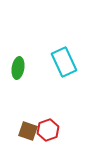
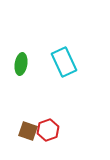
green ellipse: moved 3 px right, 4 px up
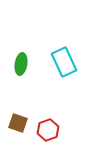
brown square: moved 10 px left, 8 px up
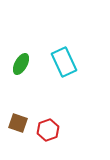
green ellipse: rotated 20 degrees clockwise
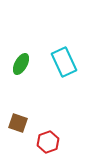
red hexagon: moved 12 px down
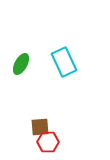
brown square: moved 22 px right, 4 px down; rotated 24 degrees counterclockwise
red hexagon: rotated 20 degrees clockwise
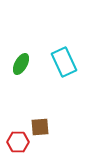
red hexagon: moved 30 px left
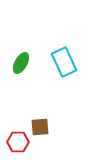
green ellipse: moved 1 px up
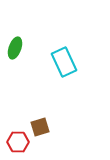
green ellipse: moved 6 px left, 15 px up; rotated 10 degrees counterclockwise
brown square: rotated 12 degrees counterclockwise
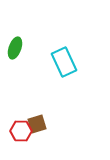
brown square: moved 3 px left, 3 px up
red hexagon: moved 3 px right, 11 px up
